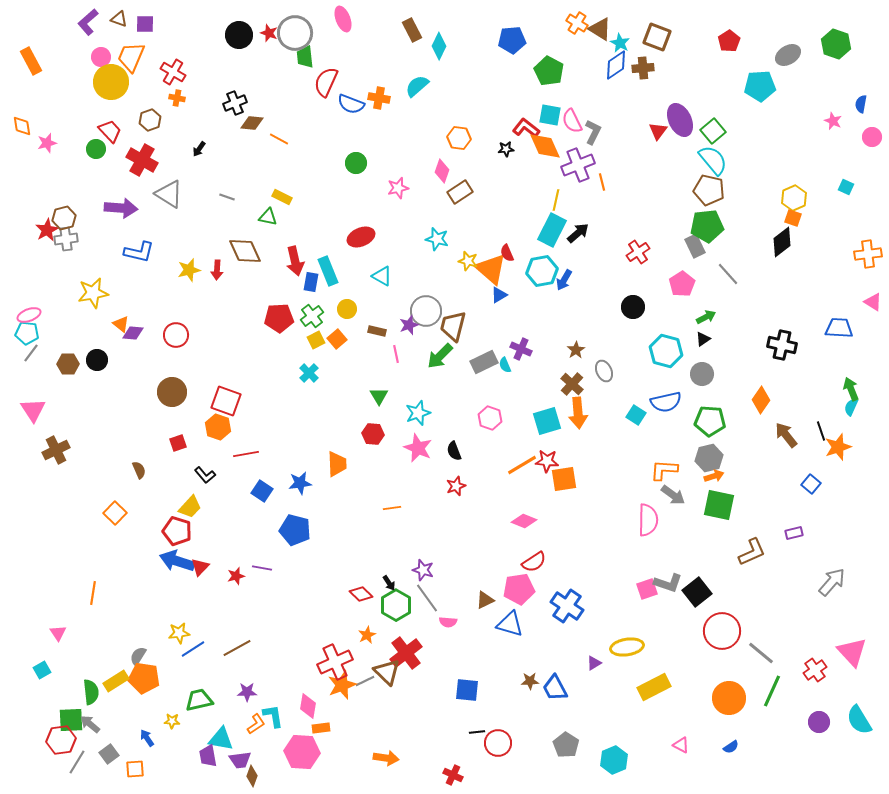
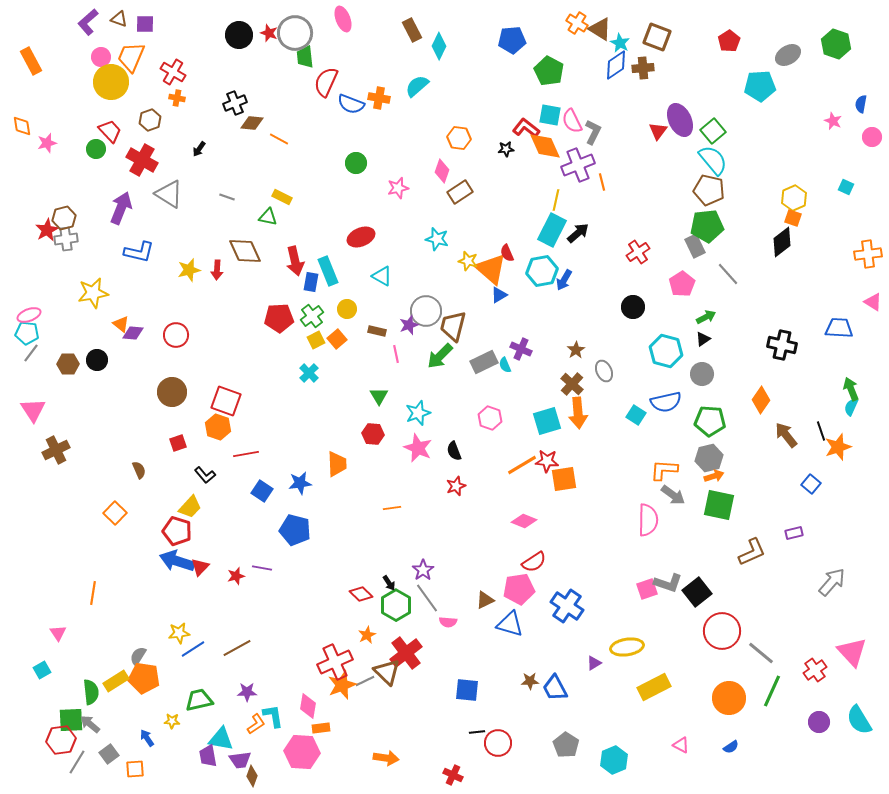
purple arrow at (121, 208): rotated 72 degrees counterclockwise
purple star at (423, 570): rotated 20 degrees clockwise
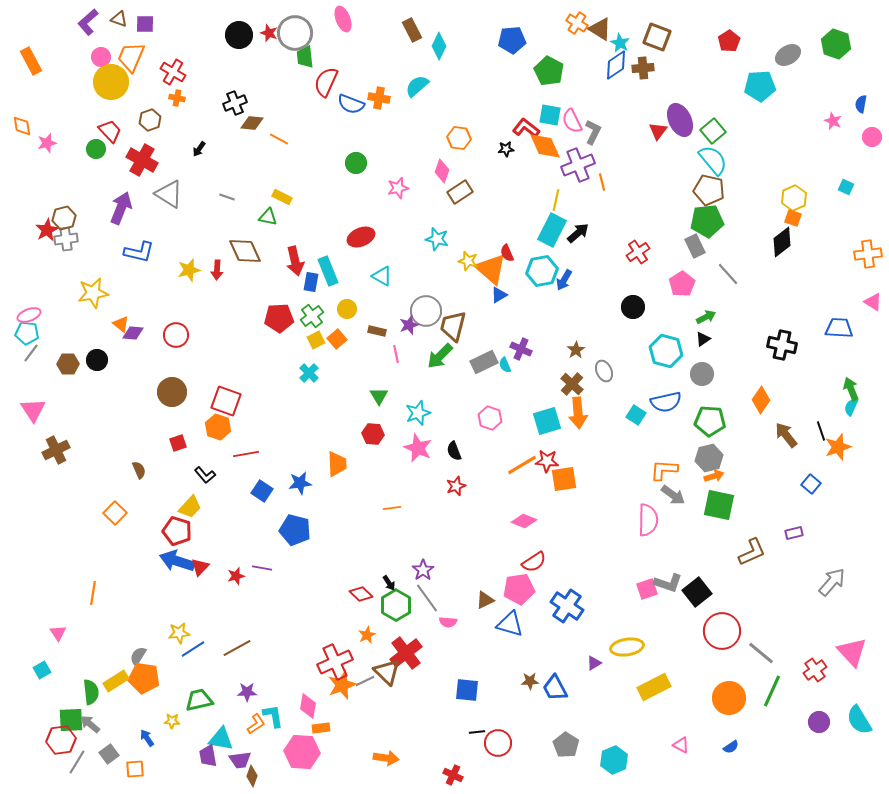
green pentagon at (707, 226): moved 5 px up
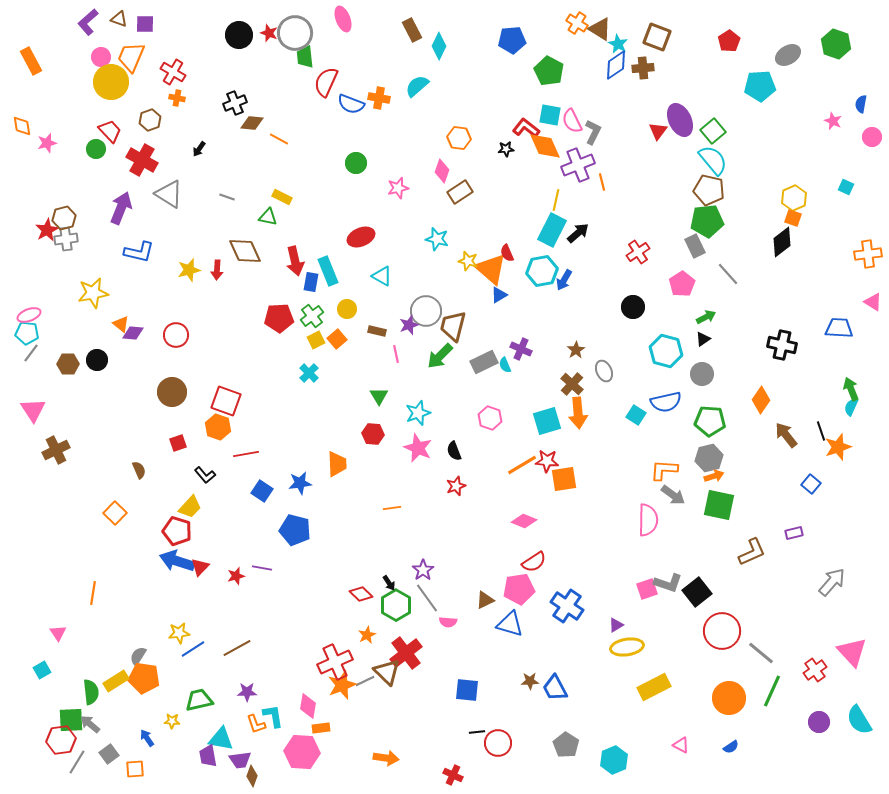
cyan star at (620, 43): moved 2 px left, 1 px down
purple triangle at (594, 663): moved 22 px right, 38 px up
orange L-shape at (256, 724): rotated 105 degrees clockwise
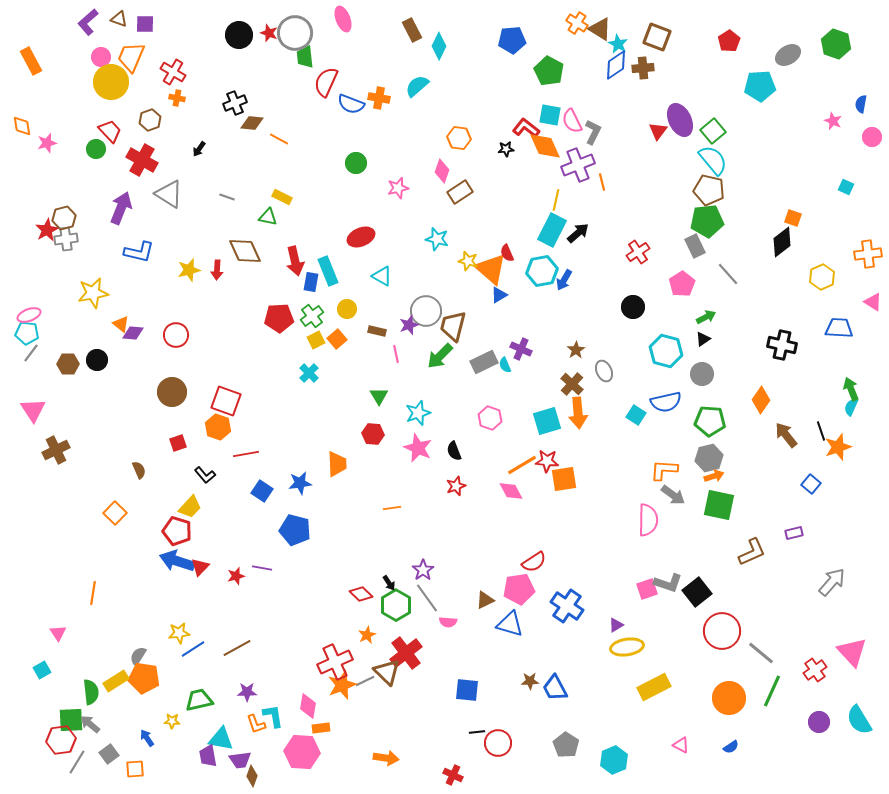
yellow hexagon at (794, 198): moved 28 px right, 79 px down
pink diamond at (524, 521): moved 13 px left, 30 px up; rotated 40 degrees clockwise
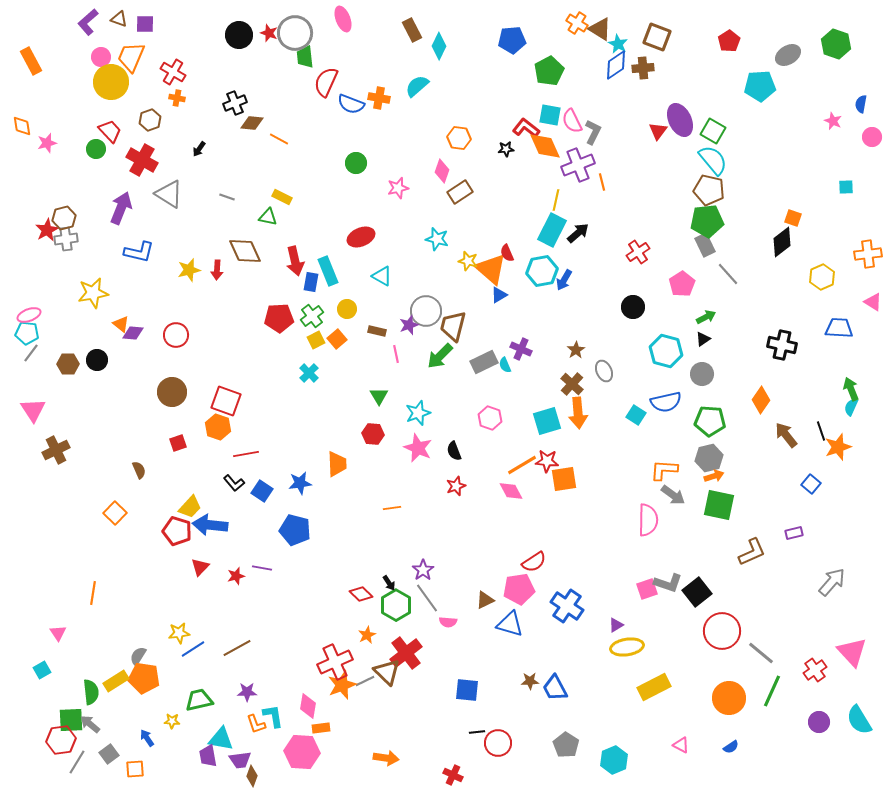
green pentagon at (549, 71): rotated 16 degrees clockwise
green square at (713, 131): rotated 20 degrees counterclockwise
cyan square at (846, 187): rotated 28 degrees counterclockwise
gray rectangle at (695, 246): moved 10 px right, 1 px up
black L-shape at (205, 475): moved 29 px right, 8 px down
blue arrow at (177, 561): moved 33 px right, 36 px up; rotated 12 degrees counterclockwise
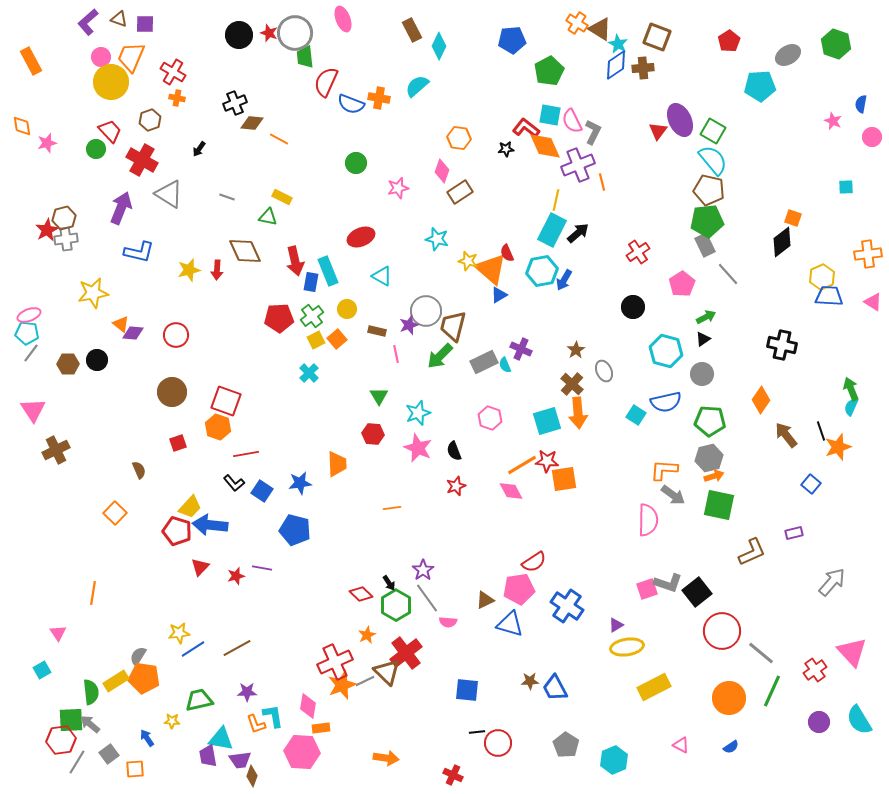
blue trapezoid at (839, 328): moved 10 px left, 32 px up
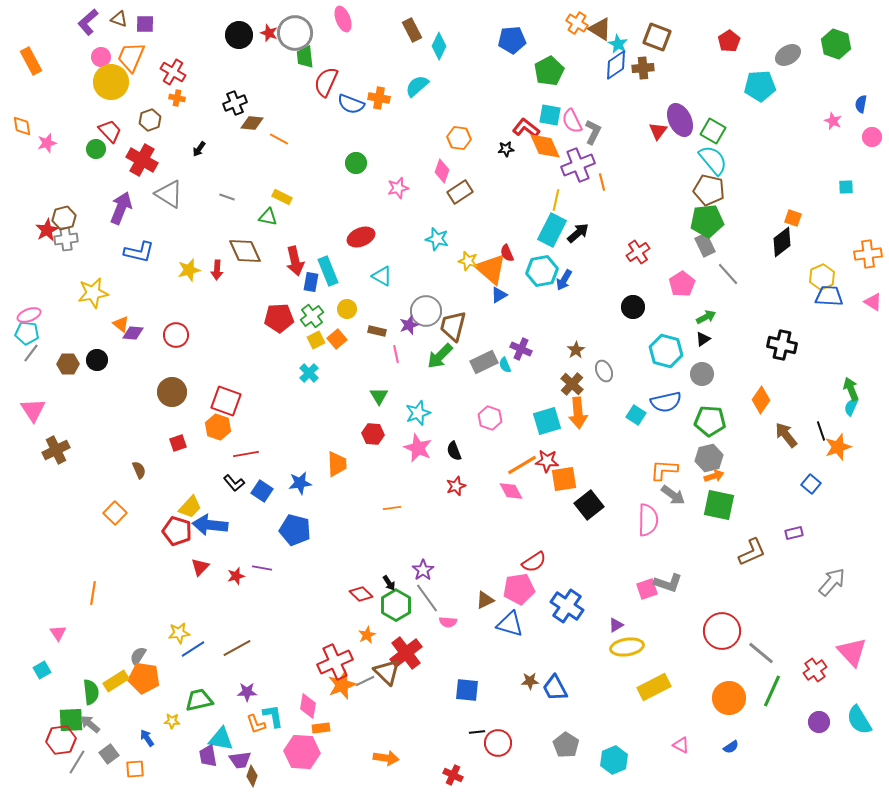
black square at (697, 592): moved 108 px left, 87 px up
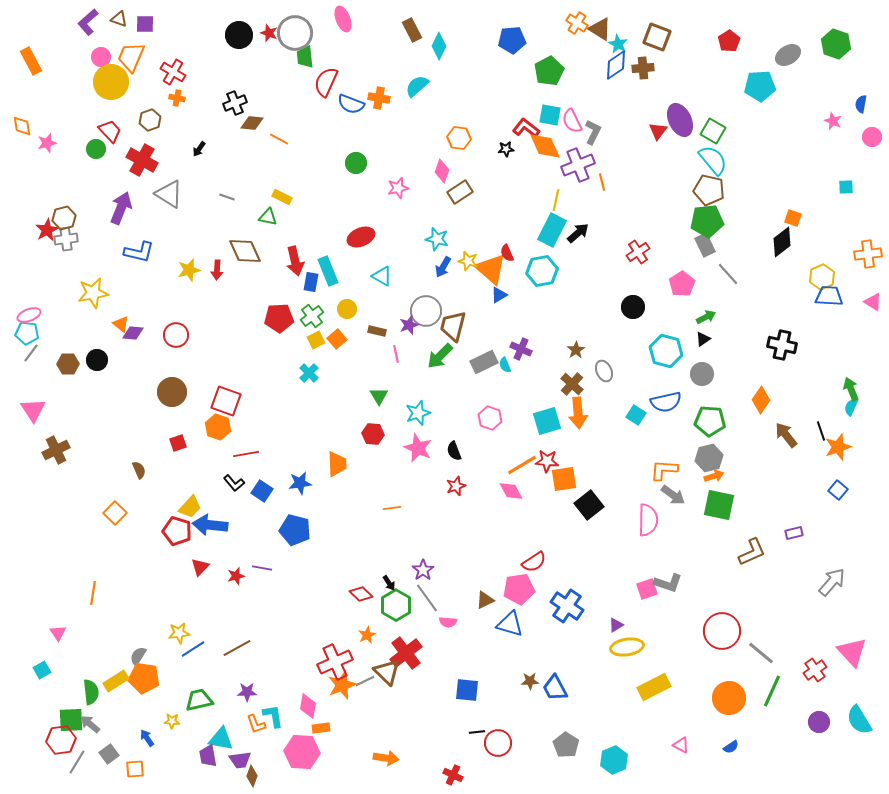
blue arrow at (564, 280): moved 121 px left, 13 px up
blue square at (811, 484): moved 27 px right, 6 px down
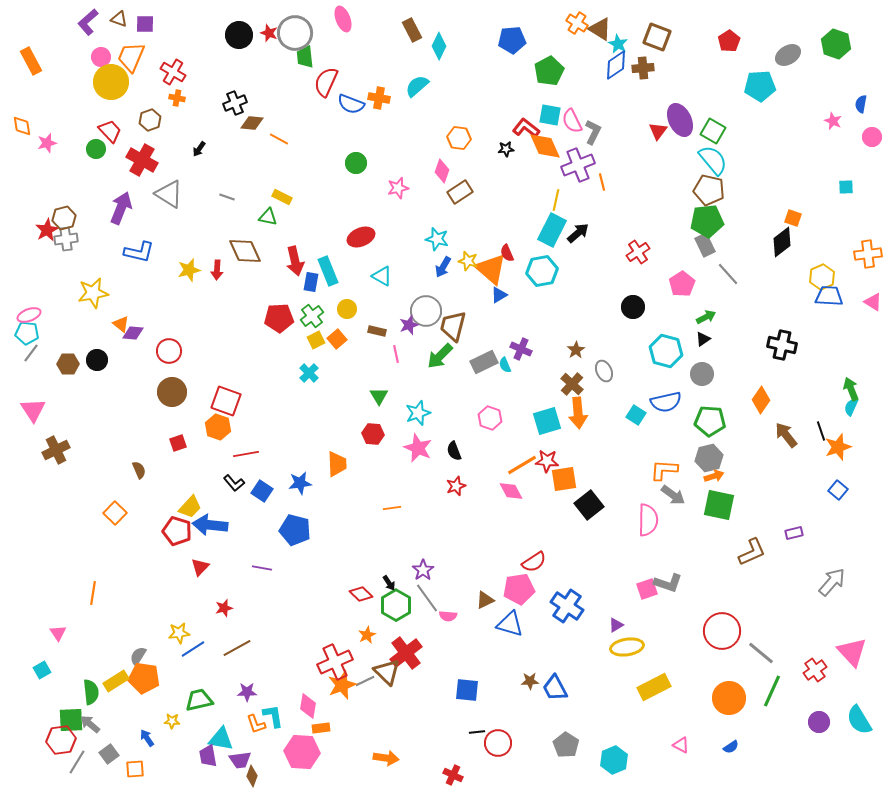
red circle at (176, 335): moved 7 px left, 16 px down
red star at (236, 576): moved 12 px left, 32 px down
pink semicircle at (448, 622): moved 6 px up
